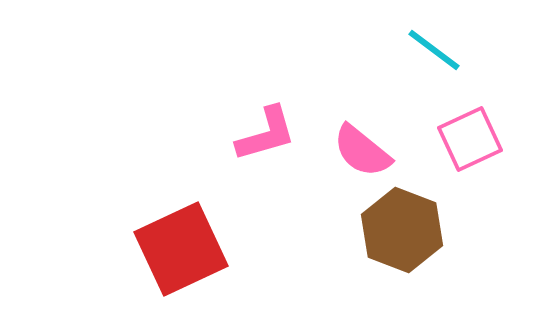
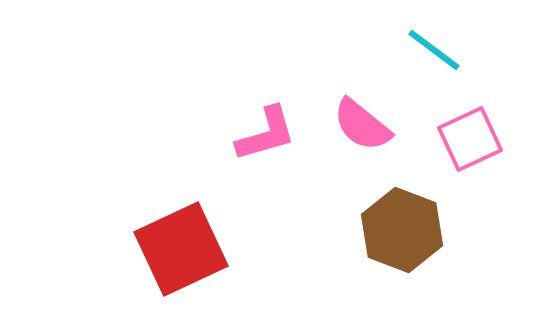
pink semicircle: moved 26 px up
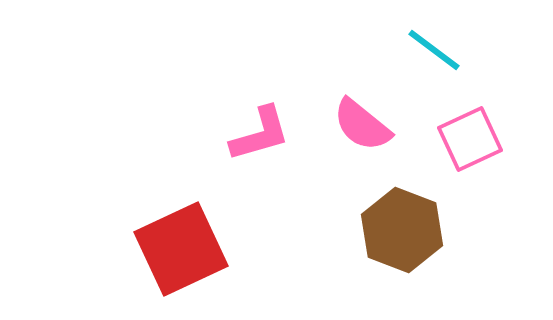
pink L-shape: moved 6 px left
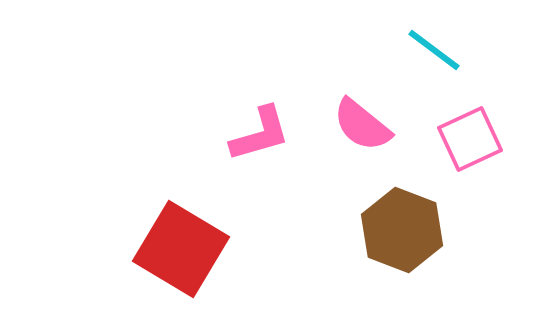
red square: rotated 34 degrees counterclockwise
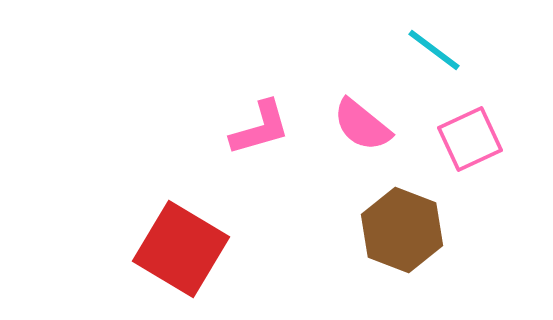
pink L-shape: moved 6 px up
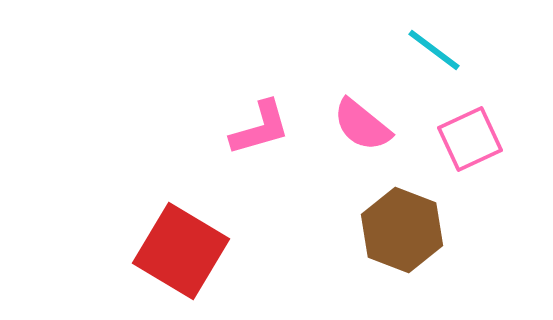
red square: moved 2 px down
